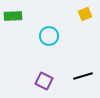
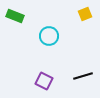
green rectangle: moved 2 px right; rotated 24 degrees clockwise
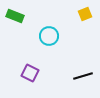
purple square: moved 14 px left, 8 px up
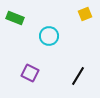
green rectangle: moved 2 px down
black line: moved 5 px left; rotated 42 degrees counterclockwise
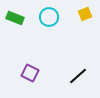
cyan circle: moved 19 px up
black line: rotated 18 degrees clockwise
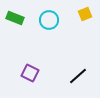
cyan circle: moved 3 px down
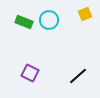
green rectangle: moved 9 px right, 4 px down
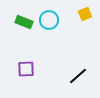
purple square: moved 4 px left, 4 px up; rotated 30 degrees counterclockwise
